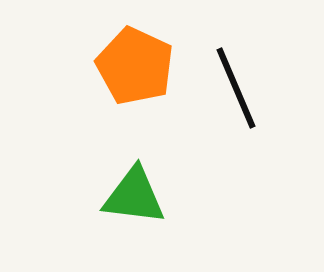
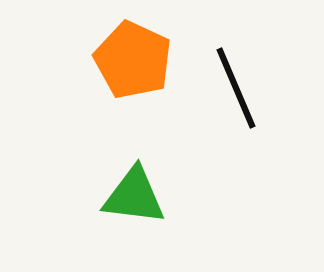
orange pentagon: moved 2 px left, 6 px up
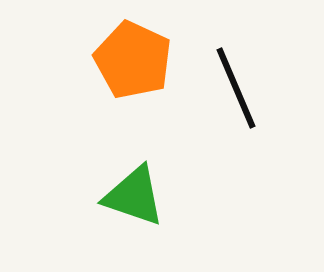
green triangle: rotated 12 degrees clockwise
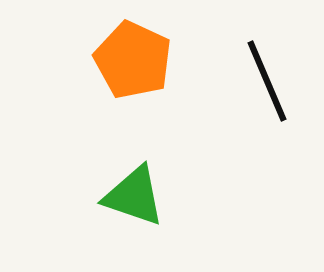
black line: moved 31 px right, 7 px up
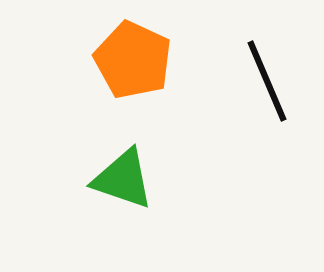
green triangle: moved 11 px left, 17 px up
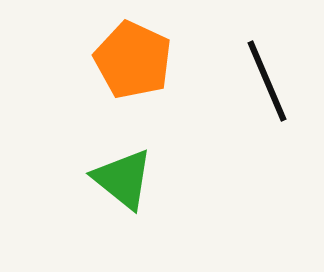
green triangle: rotated 20 degrees clockwise
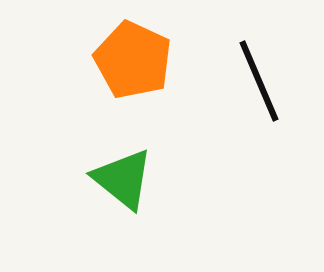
black line: moved 8 px left
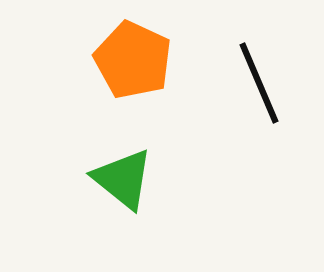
black line: moved 2 px down
